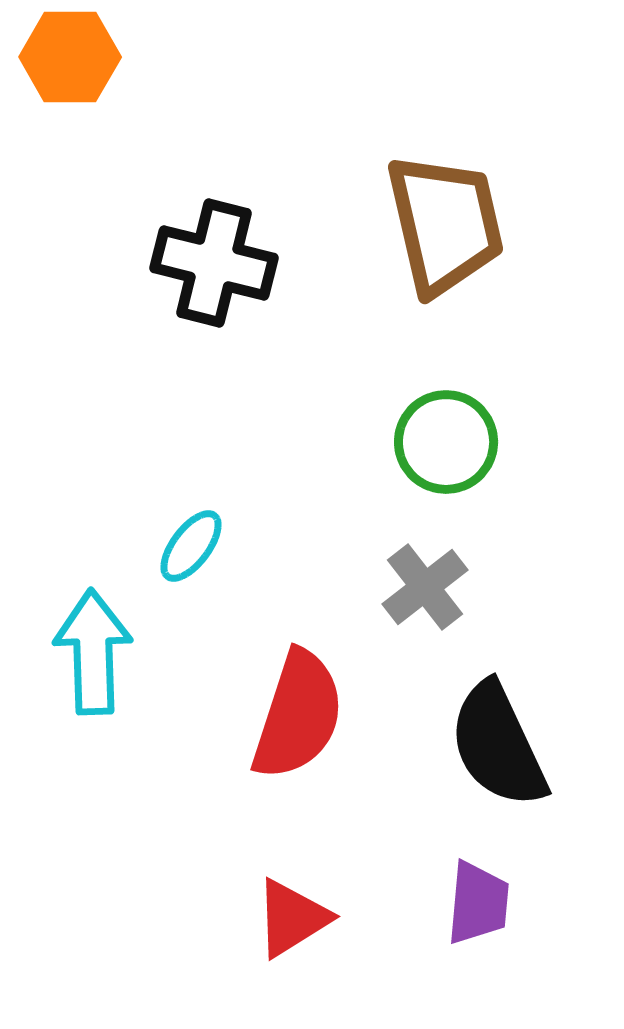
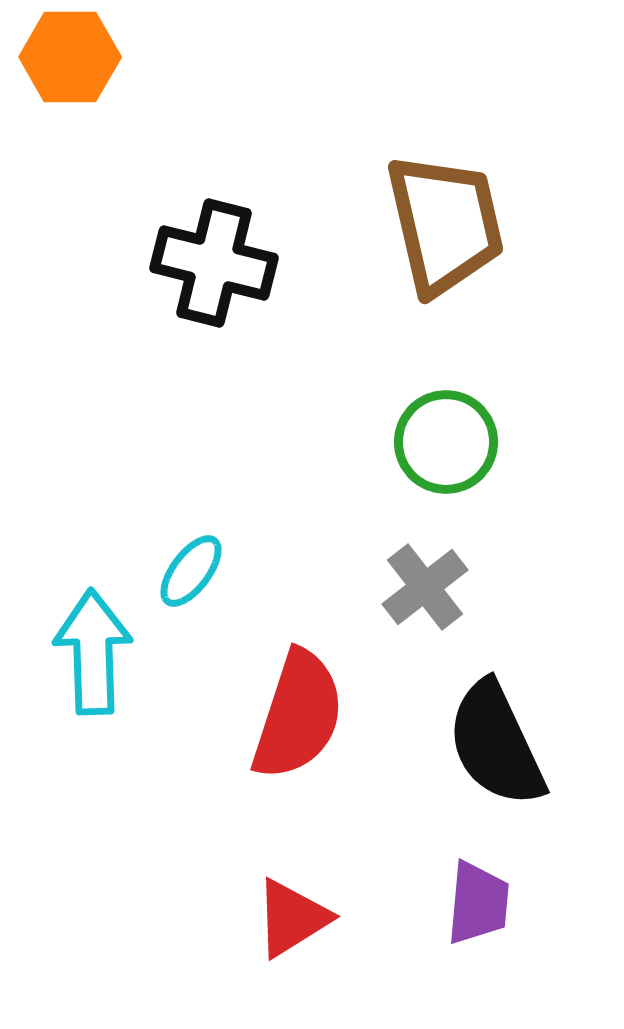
cyan ellipse: moved 25 px down
black semicircle: moved 2 px left, 1 px up
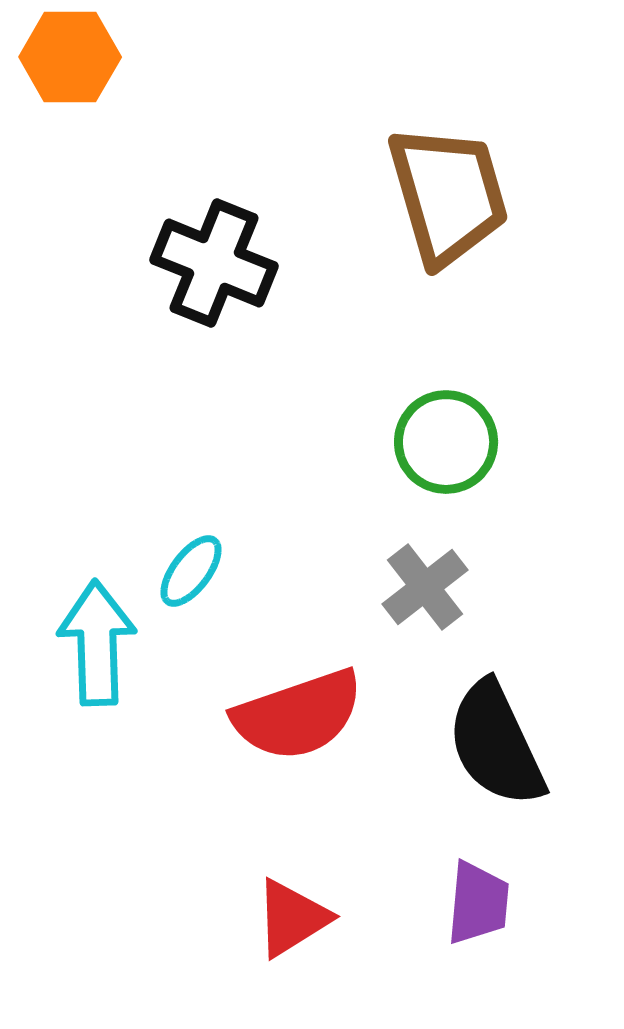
brown trapezoid: moved 3 px right, 29 px up; rotated 3 degrees counterclockwise
black cross: rotated 8 degrees clockwise
cyan arrow: moved 4 px right, 9 px up
red semicircle: rotated 53 degrees clockwise
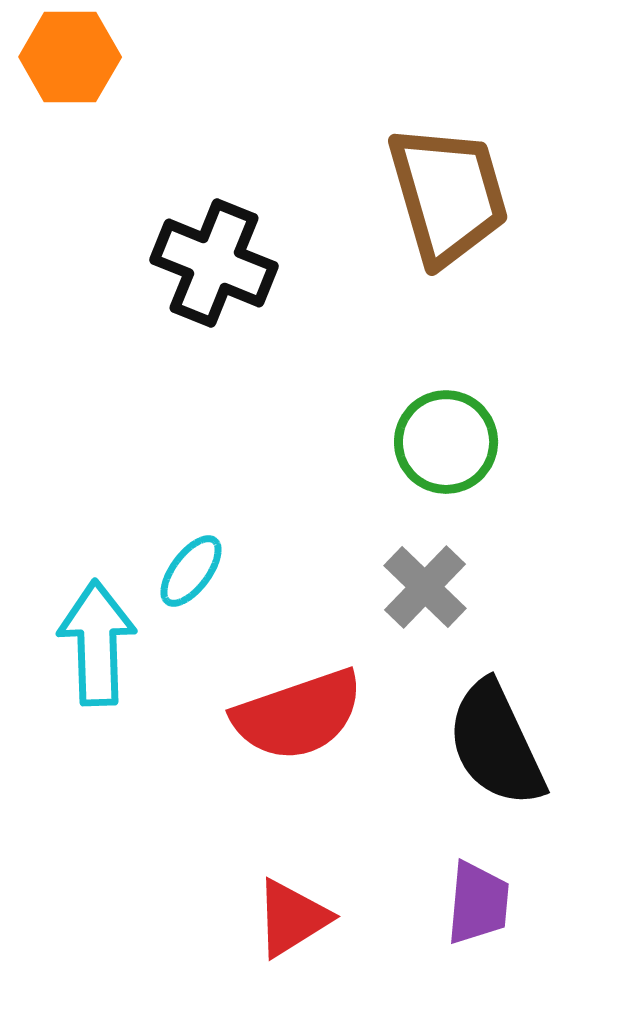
gray cross: rotated 8 degrees counterclockwise
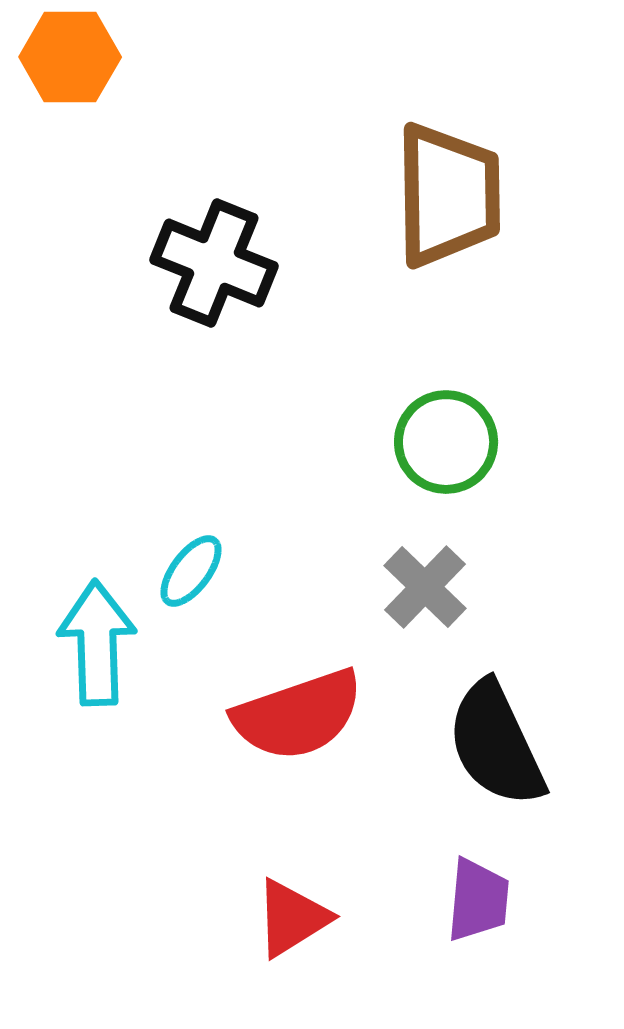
brown trapezoid: rotated 15 degrees clockwise
purple trapezoid: moved 3 px up
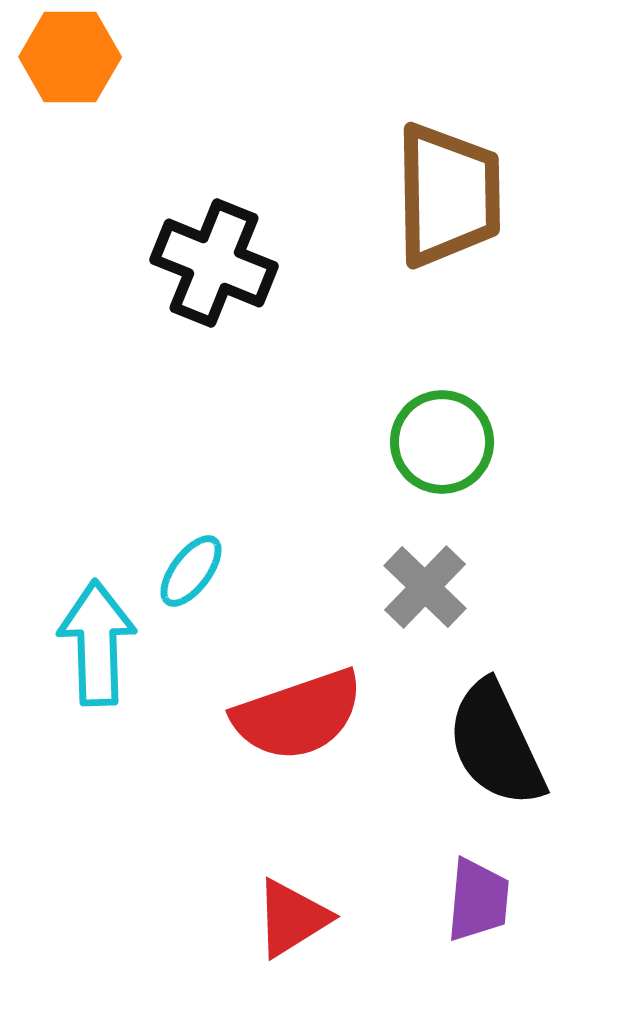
green circle: moved 4 px left
